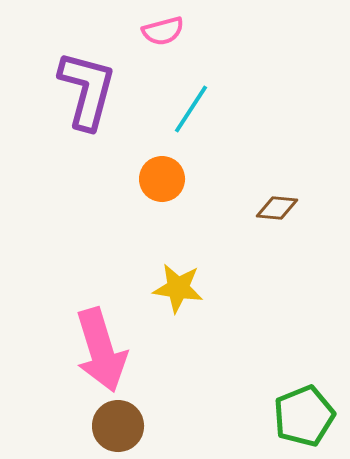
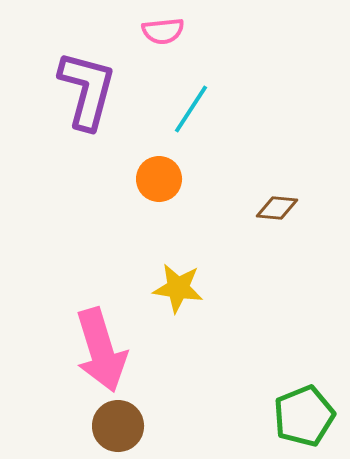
pink semicircle: rotated 9 degrees clockwise
orange circle: moved 3 px left
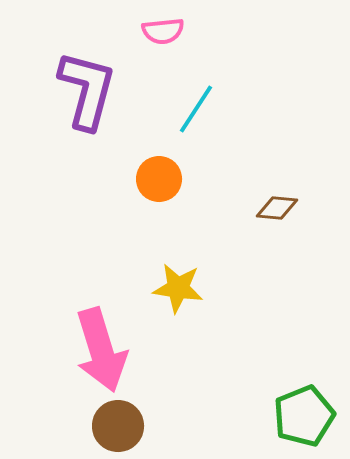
cyan line: moved 5 px right
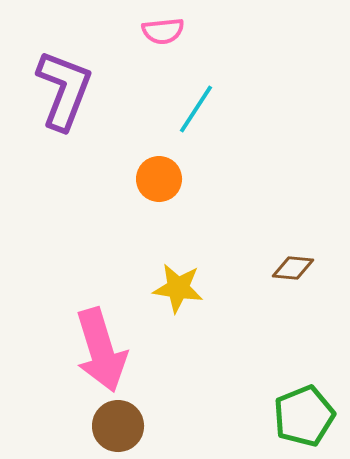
purple L-shape: moved 23 px left; rotated 6 degrees clockwise
brown diamond: moved 16 px right, 60 px down
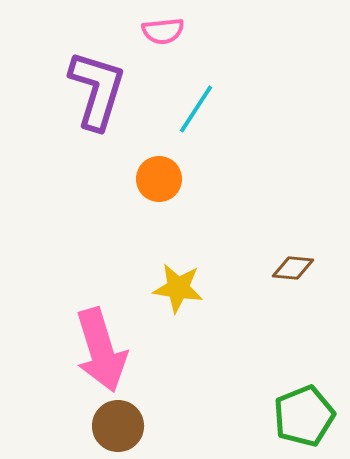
purple L-shape: moved 33 px right; rotated 4 degrees counterclockwise
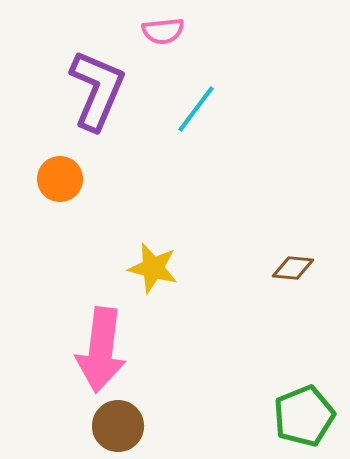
purple L-shape: rotated 6 degrees clockwise
cyan line: rotated 4 degrees clockwise
orange circle: moved 99 px left
yellow star: moved 25 px left, 20 px up; rotated 6 degrees clockwise
pink arrow: rotated 24 degrees clockwise
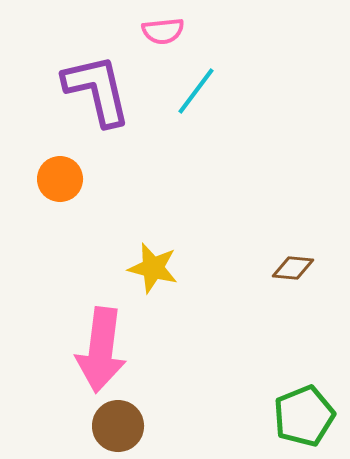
purple L-shape: rotated 36 degrees counterclockwise
cyan line: moved 18 px up
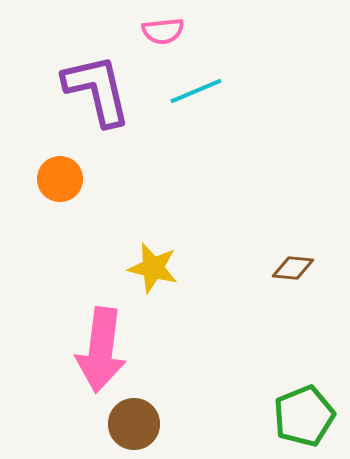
cyan line: rotated 30 degrees clockwise
brown circle: moved 16 px right, 2 px up
